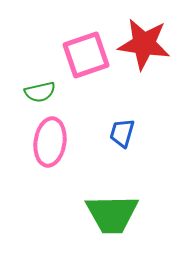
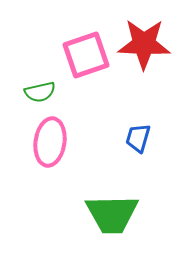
red star: rotated 6 degrees counterclockwise
blue trapezoid: moved 16 px right, 5 px down
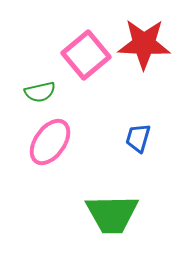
pink square: rotated 21 degrees counterclockwise
pink ellipse: rotated 27 degrees clockwise
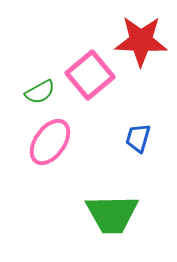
red star: moved 3 px left, 3 px up
pink square: moved 4 px right, 20 px down
green semicircle: rotated 16 degrees counterclockwise
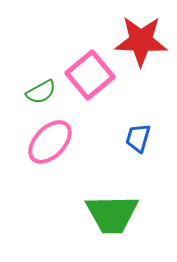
green semicircle: moved 1 px right
pink ellipse: rotated 9 degrees clockwise
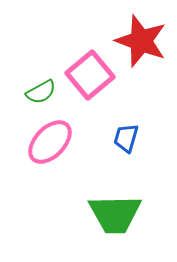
red star: rotated 18 degrees clockwise
blue trapezoid: moved 12 px left
green trapezoid: moved 3 px right
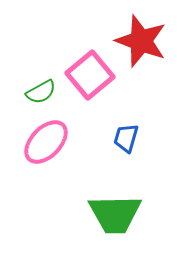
pink ellipse: moved 4 px left
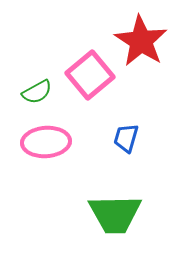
red star: rotated 12 degrees clockwise
green semicircle: moved 4 px left
pink ellipse: rotated 42 degrees clockwise
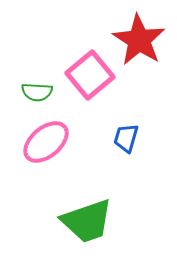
red star: moved 2 px left, 1 px up
green semicircle: rotated 32 degrees clockwise
pink ellipse: rotated 36 degrees counterclockwise
green trapezoid: moved 28 px left, 7 px down; rotated 18 degrees counterclockwise
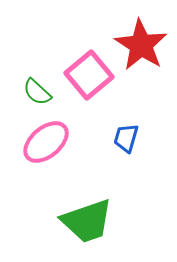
red star: moved 2 px right, 5 px down
pink square: moved 1 px left
green semicircle: rotated 40 degrees clockwise
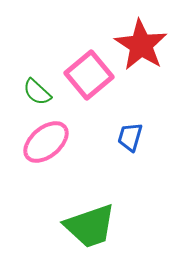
blue trapezoid: moved 4 px right, 1 px up
green trapezoid: moved 3 px right, 5 px down
